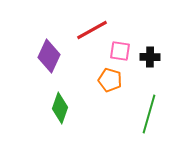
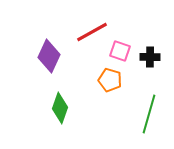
red line: moved 2 px down
pink square: rotated 10 degrees clockwise
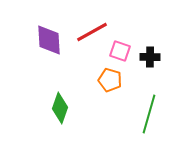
purple diamond: moved 16 px up; rotated 28 degrees counterclockwise
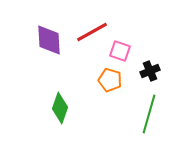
black cross: moved 14 px down; rotated 24 degrees counterclockwise
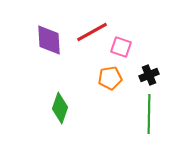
pink square: moved 1 px right, 4 px up
black cross: moved 1 px left, 4 px down
orange pentagon: moved 2 px up; rotated 25 degrees counterclockwise
green line: rotated 15 degrees counterclockwise
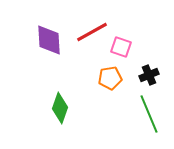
green line: rotated 24 degrees counterclockwise
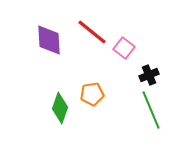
red line: rotated 68 degrees clockwise
pink square: moved 3 px right, 1 px down; rotated 20 degrees clockwise
orange pentagon: moved 18 px left, 16 px down
green line: moved 2 px right, 4 px up
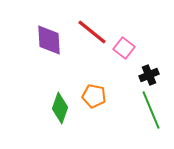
orange pentagon: moved 2 px right, 2 px down; rotated 20 degrees clockwise
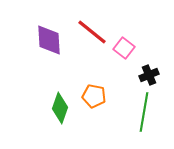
green line: moved 7 px left, 2 px down; rotated 33 degrees clockwise
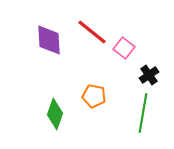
black cross: rotated 12 degrees counterclockwise
green diamond: moved 5 px left, 6 px down
green line: moved 1 px left, 1 px down
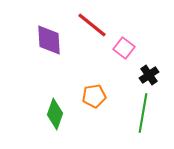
red line: moved 7 px up
orange pentagon: rotated 20 degrees counterclockwise
